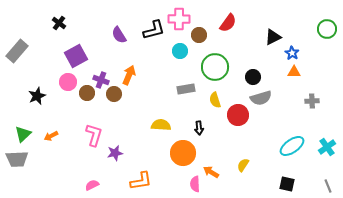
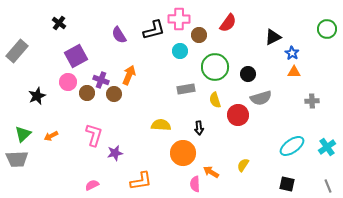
black circle at (253, 77): moved 5 px left, 3 px up
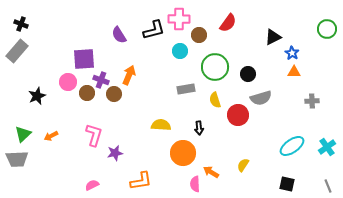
black cross at (59, 23): moved 38 px left, 1 px down; rotated 16 degrees counterclockwise
purple square at (76, 56): moved 8 px right, 3 px down; rotated 25 degrees clockwise
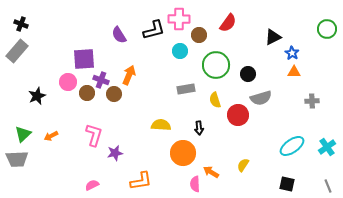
green circle at (215, 67): moved 1 px right, 2 px up
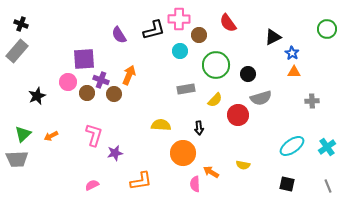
red semicircle at (228, 23): rotated 108 degrees clockwise
yellow semicircle at (215, 100): rotated 119 degrees counterclockwise
yellow semicircle at (243, 165): rotated 112 degrees counterclockwise
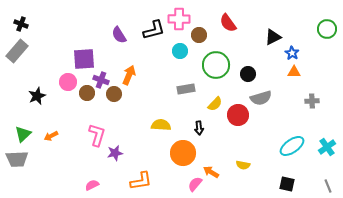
yellow semicircle at (215, 100): moved 4 px down
pink L-shape at (94, 135): moved 3 px right
pink semicircle at (195, 184): rotated 42 degrees clockwise
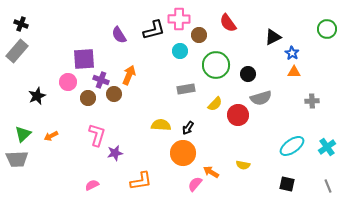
brown circle at (87, 93): moved 1 px right, 5 px down
black arrow at (199, 128): moved 11 px left; rotated 40 degrees clockwise
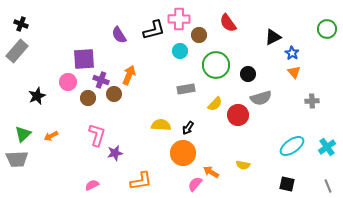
orange triangle at (294, 72): rotated 48 degrees clockwise
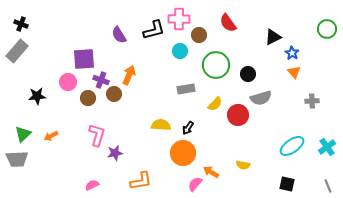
black star at (37, 96): rotated 18 degrees clockwise
